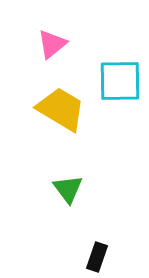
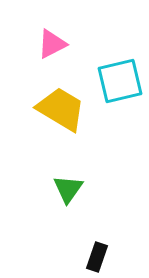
pink triangle: rotated 12 degrees clockwise
cyan square: rotated 12 degrees counterclockwise
green triangle: rotated 12 degrees clockwise
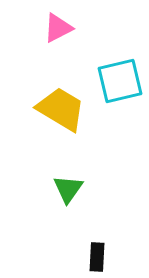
pink triangle: moved 6 px right, 16 px up
black rectangle: rotated 16 degrees counterclockwise
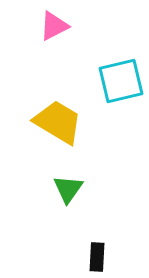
pink triangle: moved 4 px left, 2 px up
cyan square: moved 1 px right
yellow trapezoid: moved 3 px left, 13 px down
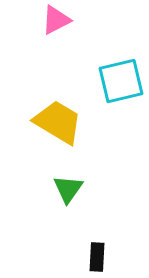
pink triangle: moved 2 px right, 6 px up
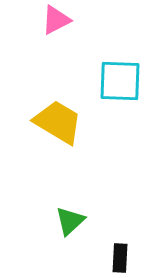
cyan square: moved 1 px left; rotated 15 degrees clockwise
green triangle: moved 2 px right, 32 px down; rotated 12 degrees clockwise
black rectangle: moved 23 px right, 1 px down
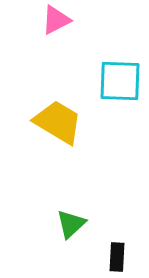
green triangle: moved 1 px right, 3 px down
black rectangle: moved 3 px left, 1 px up
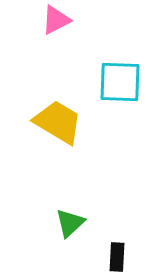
cyan square: moved 1 px down
green triangle: moved 1 px left, 1 px up
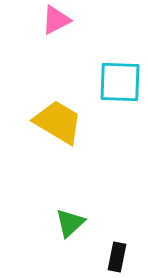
black rectangle: rotated 8 degrees clockwise
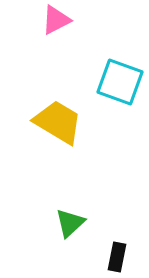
cyan square: rotated 18 degrees clockwise
